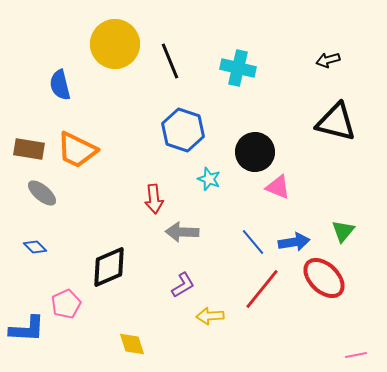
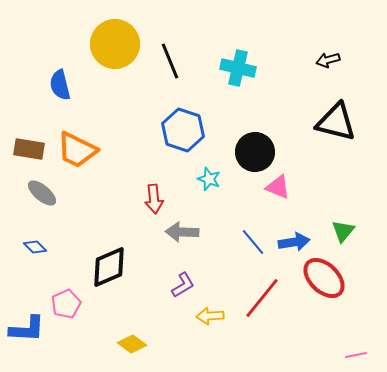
red line: moved 9 px down
yellow diamond: rotated 36 degrees counterclockwise
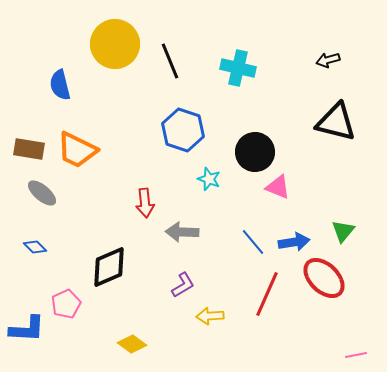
red arrow: moved 9 px left, 4 px down
red line: moved 5 px right, 4 px up; rotated 15 degrees counterclockwise
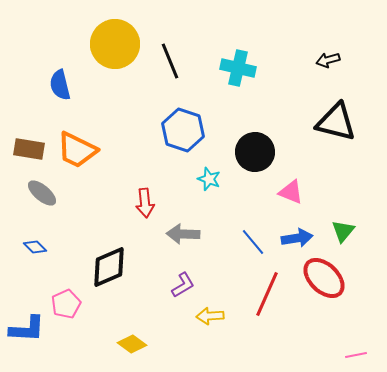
pink triangle: moved 13 px right, 5 px down
gray arrow: moved 1 px right, 2 px down
blue arrow: moved 3 px right, 4 px up
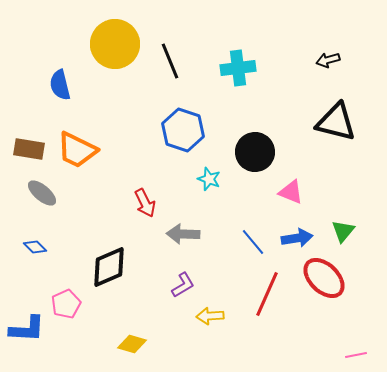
cyan cross: rotated 20 degrees counterclockwise
red arrow: rotated 20 degrees counterclockwise
yellow diamond: rotated 20 degrees counterclockwise
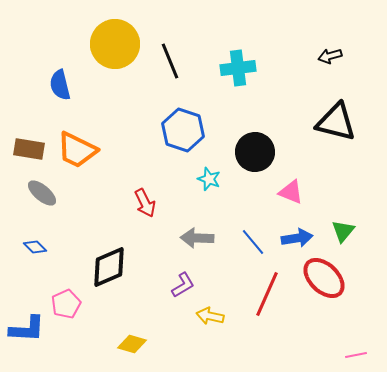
black arrow: moved 2 px right, 4 px up
gray arrow: moved 14 px right, 4 px down
yellow arrow: rotated 16 degrees clockwise
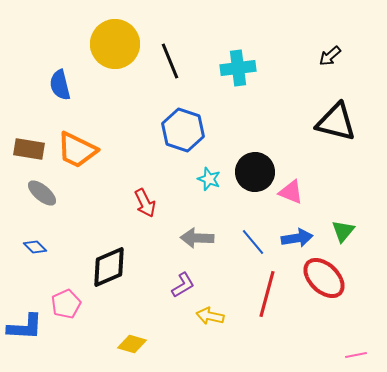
black arrow: rotated 25 degrees counterclockwise
black circle: moved 20 px down
red line: rotated 9 degrees counterclockwise
blue L-shape: moved 2 px left, 2 px up
